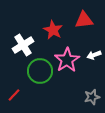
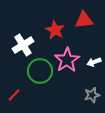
red star: moved 2 px right
white arrow: moved 7 px down
gray star: moved 2 px up
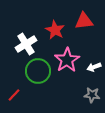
red triangle: moved 1 px down
white cross: moved 3 px right, 1 px up
white arrow: moved 5 px down
green circle: moved 2 px left
gray star: rotated 21 degrees clockwise
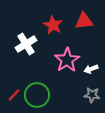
red star: moved 2 px left, 5 px up
white arrow: moved 3 px left, 2 px down
green circle: moved 1 px left, 24 px down
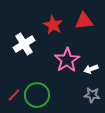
white cross: moved 2 px left
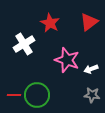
red triangle: moved 5 px right, 1 px down; rotated 30 degrees counterclockwise
red star: moved 3 px left, 2 px up
pink star: rotated 20 degrees counterclockwise
red line: rotated 48 degrees clockwise
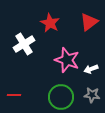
green circle: moved 24 px right, 2 px down
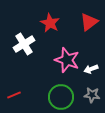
red line: rotated 24 degrees counterclockwise
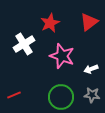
red star: rotated 18 degrees clockwise
pink star: moved 5 px left, 4 px up
